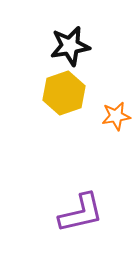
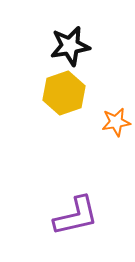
orange star: moved 6 px down
purple L-shape: moved 5 px left, 3 px down
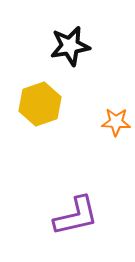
yellow hexagon: moved 24 px left, 11 px down
orange star: rotated 12 degrees clockwise
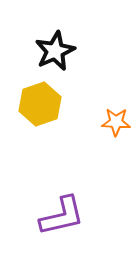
black star: moved 15 px left, 5 px down; rotated 15 degrees counterclockwise
purple L-shape: moved 14 px left
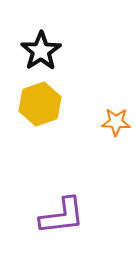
black star: moved 14 px left; rotated 9 degrees counterclockwise
purple L-shape: rotated 6 degrees clockwise
